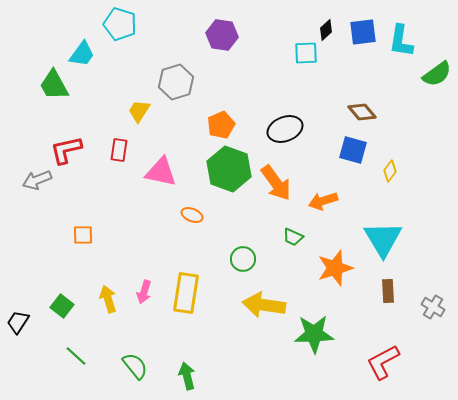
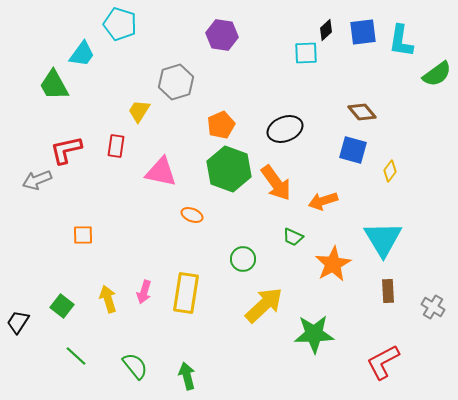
red rectangle at (119, 150): moved 3 px left, 4 px up
orange star at (335, 268): moved 2 px left, 4 px up; rotated 12 degrees counterclockwise
yellow arrow at (264, 305): rotated 129 degrees clockwise
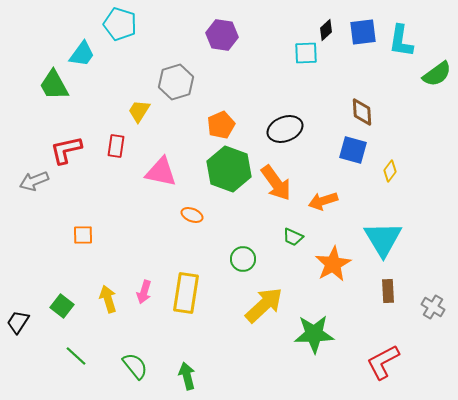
brown diamond at (362, 112): rotated 36 degrees clockwise
gray arrow at (37, 180): moved 3 px left, 1 px down
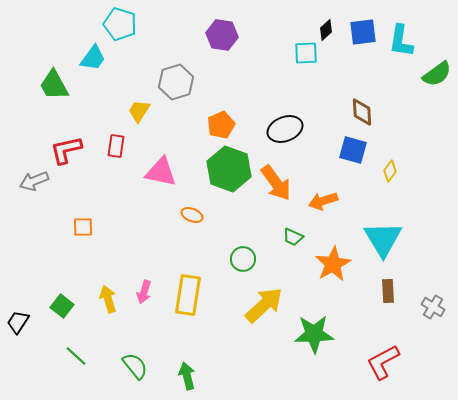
cyan trapezoid at (82, 54): moved 11 px right, 4 px down
orange square at (83, 235): moved 8 px up
yellow rectangle at (186, 293): moved 2 px right, 2 px down
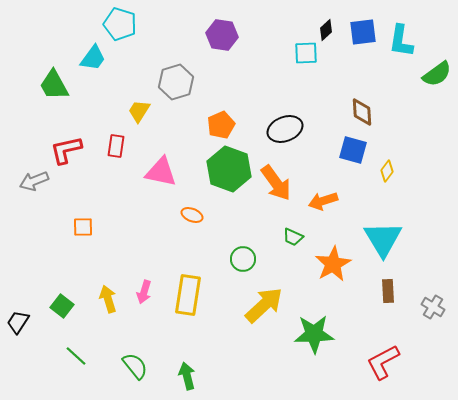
yellow diamond at (390, 171): moved 3 px left
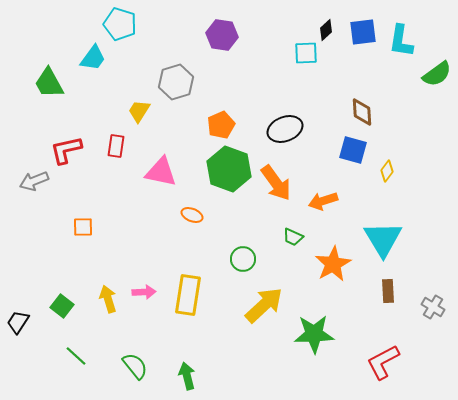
green trapezoid at (54, 85): moved 5 px left, 2 px up
pink arrow at (144, 292): rotated 110 degrees counterclockwise
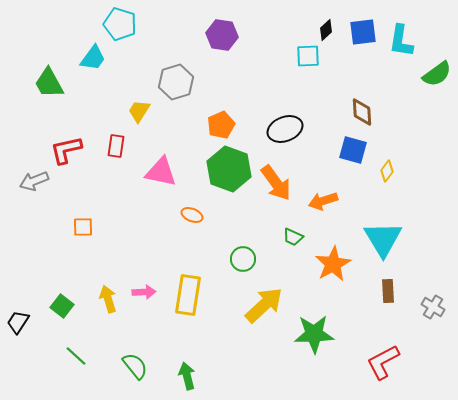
cyan square at (306, 53): moved 2 px right, 3 px down
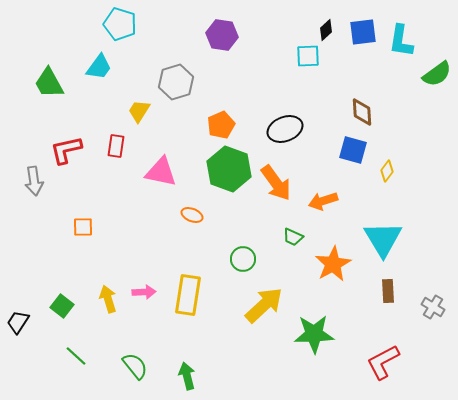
cyan trapezoid at (93, 58): moved 6 px right, 9 px down
gray arrow at (34, 181): rotated 76 degrees counterclockwise
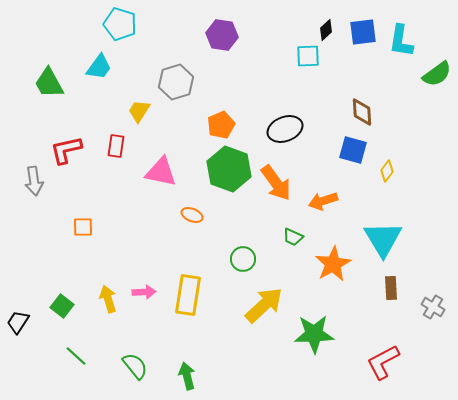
brown rectangle at (388, 291): moved 3 px right, 3 px up
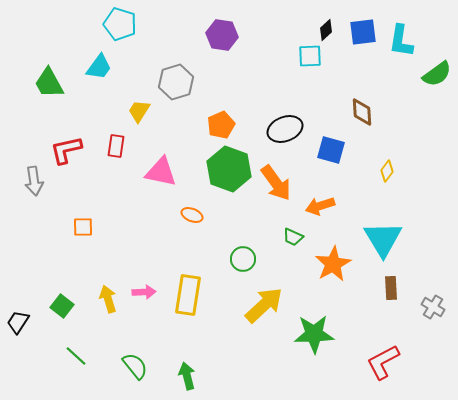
cyan square at (308, 56): moved 2 px right
blue square at (353, 150): moved 22 px left
orange arrow at (323, 201): moved 3 px left, 5 px down
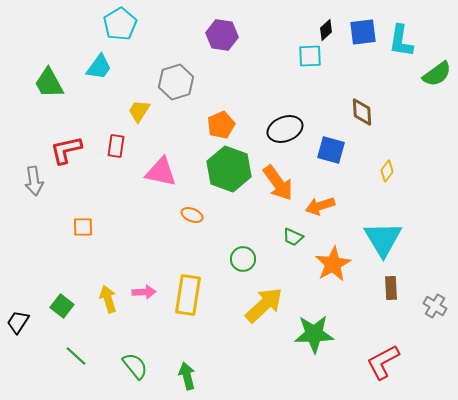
cyan pentagon at (120, 24): rotated 24 degrees clockwise
orange arrow at (276, 183): moved 2 px right
gray cross at (433, 307): moved 2 px right, 1 px up
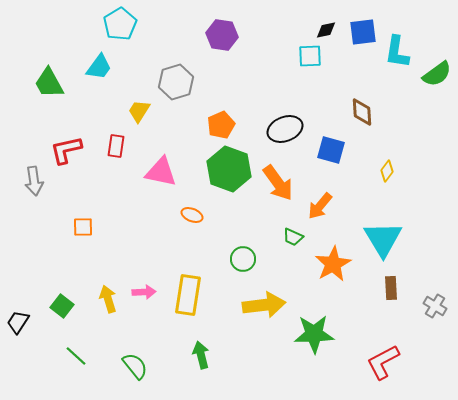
black diamond at (326, 30): rotated 30 degrees clockwise
cyan L-shape at (401, 41): moved 4 px left, 11 px down
orange arrow at (320, 206): rotated 32 degrees counterclockwise
yellow arrow at (264, 305): rotated 36 degrees clockwise
green arrow at (187, 376): moved 14 px right, 21 px up
